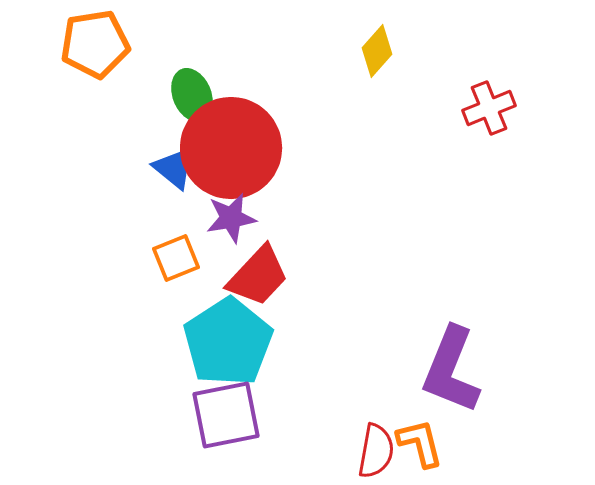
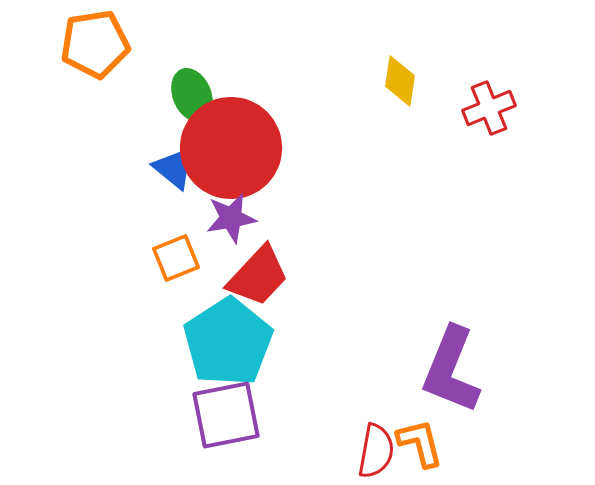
yellow diamond: moved 23 px right, 30 px down; rotated 33 degrees counterclockwise
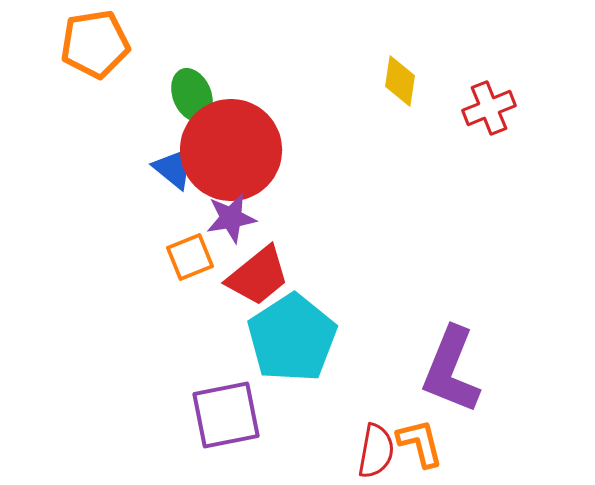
red circle: moved 2 px down
orange square: moved 14 px right, 1 px up
red trapezoid: rotated 8 degrees clockwise
cyan pentagon: moved 64 px right, 4 px up
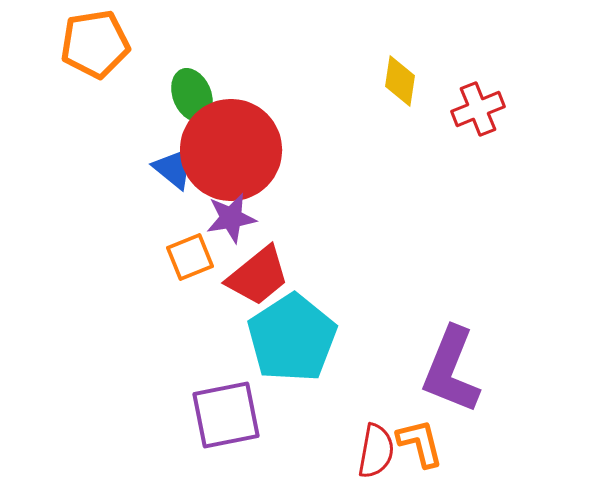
red cross: moved 11 px left, 1 px down
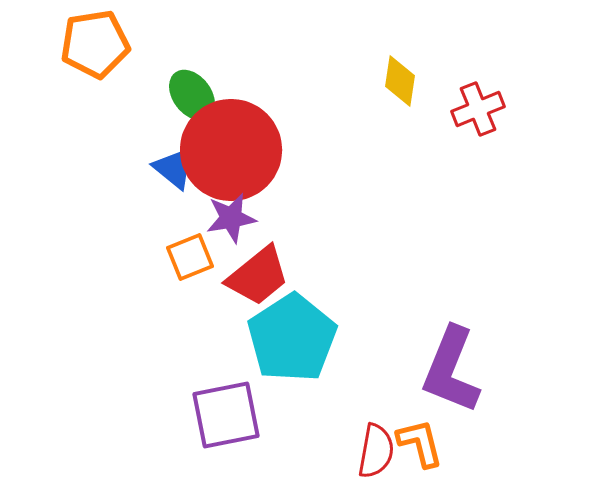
green ellipse: rotated 15 degrees counterclockwise
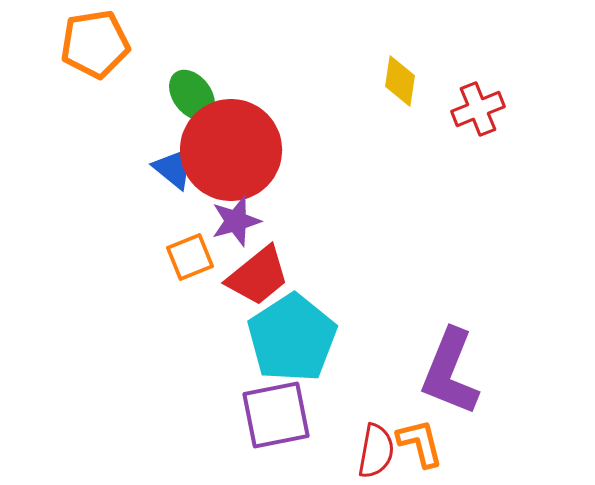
purple star: moved 5 px right, 3 px down; rotated 6 degrees counterclockwise
purple L-shape: moved 1 px left, 2 px down
purple square: moved 50 px right
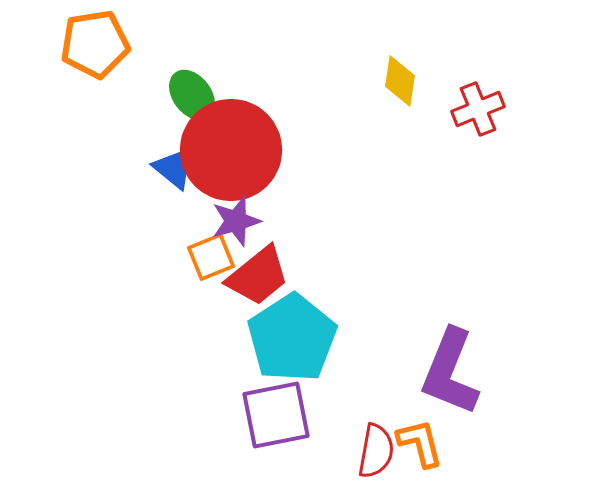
orange square: moved 21 px right
